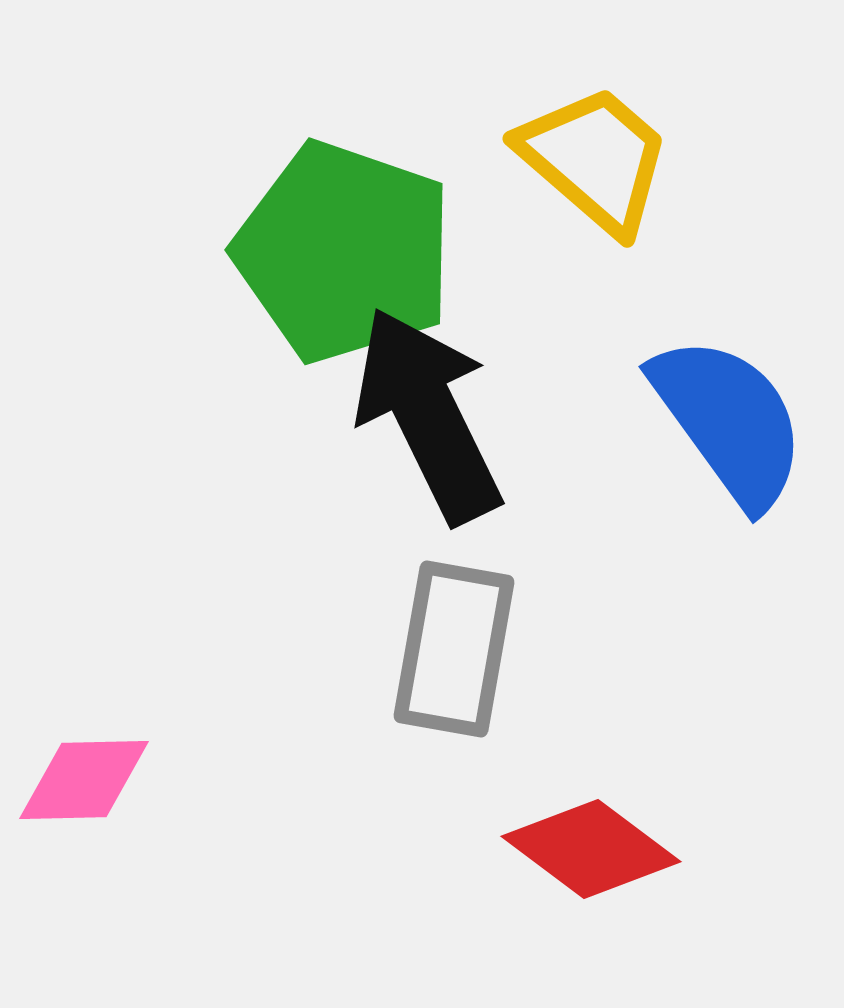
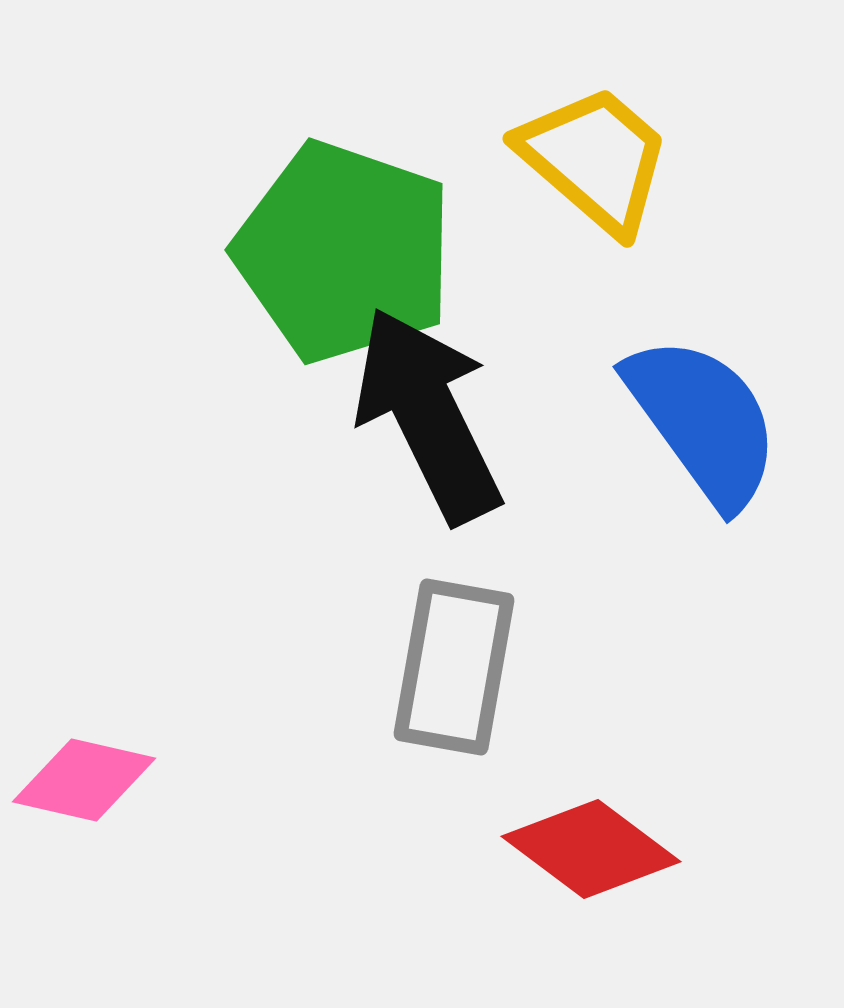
blue semicircle: moved 26 px left
gray rectangle: moved 18 px down
pink diamond: rotated 14 degrees clockwise
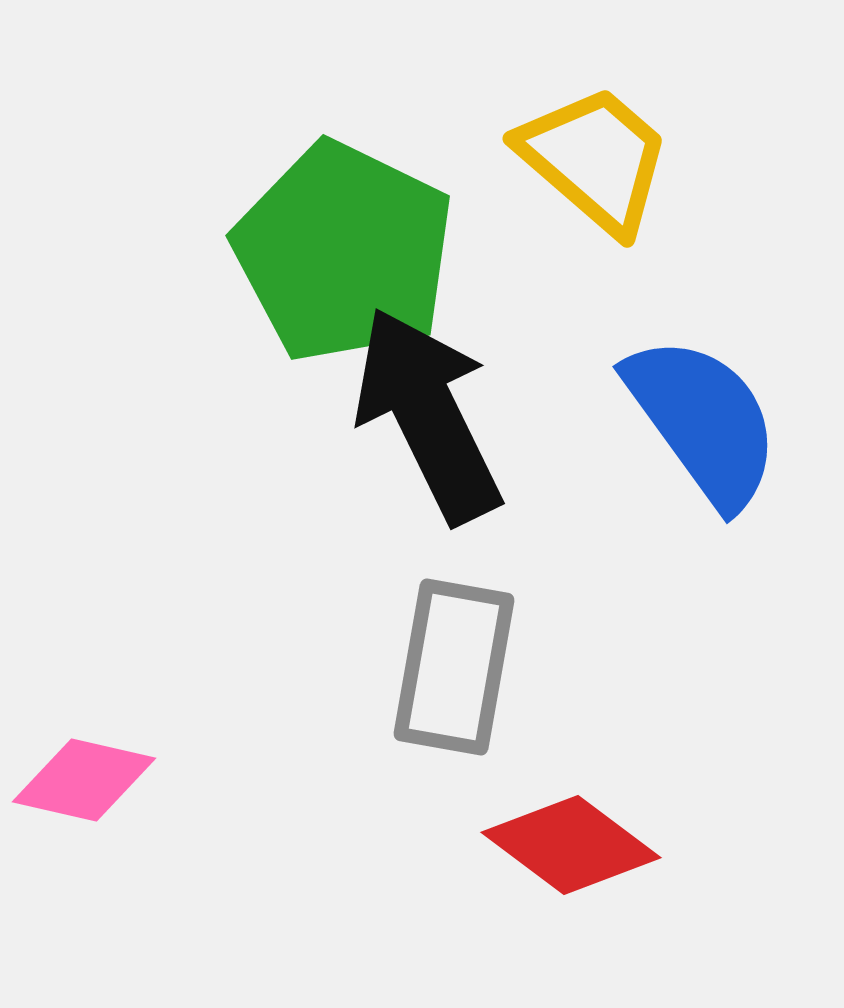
green pentagon: rotated 7 degrees clockwise
red diamond: moved 20 px left, 4 px up
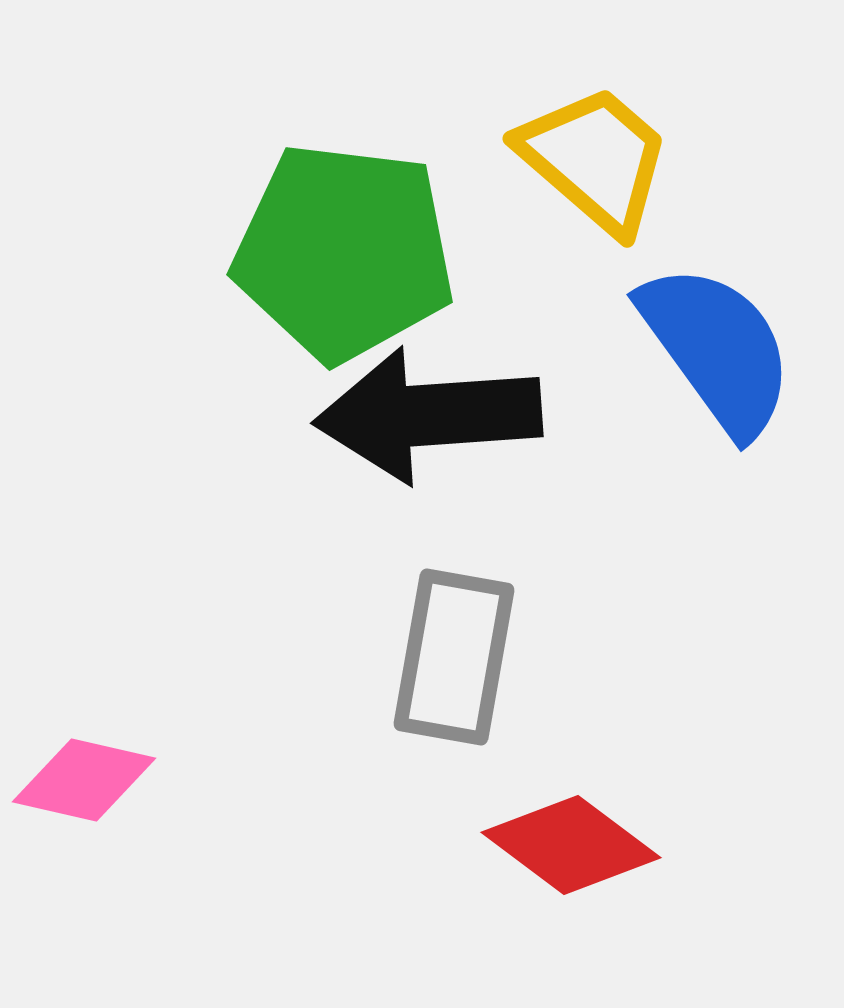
green pentagon: rotated 19 degrees counterclockwise
black arrow: rotated 68 degrees counterclockwise
blue semicircle: moved 14 px right, 72 px up
gray rectangle: moved 10 px up
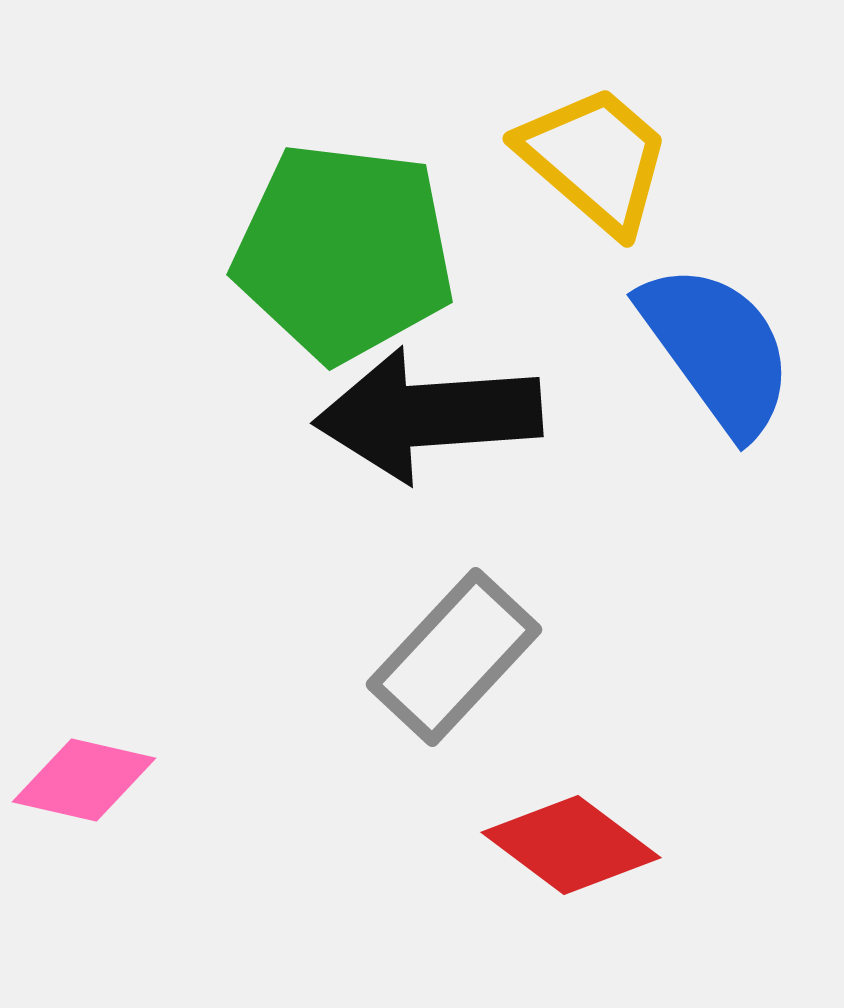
gray rectangle: rotated 33 degrees clockwise
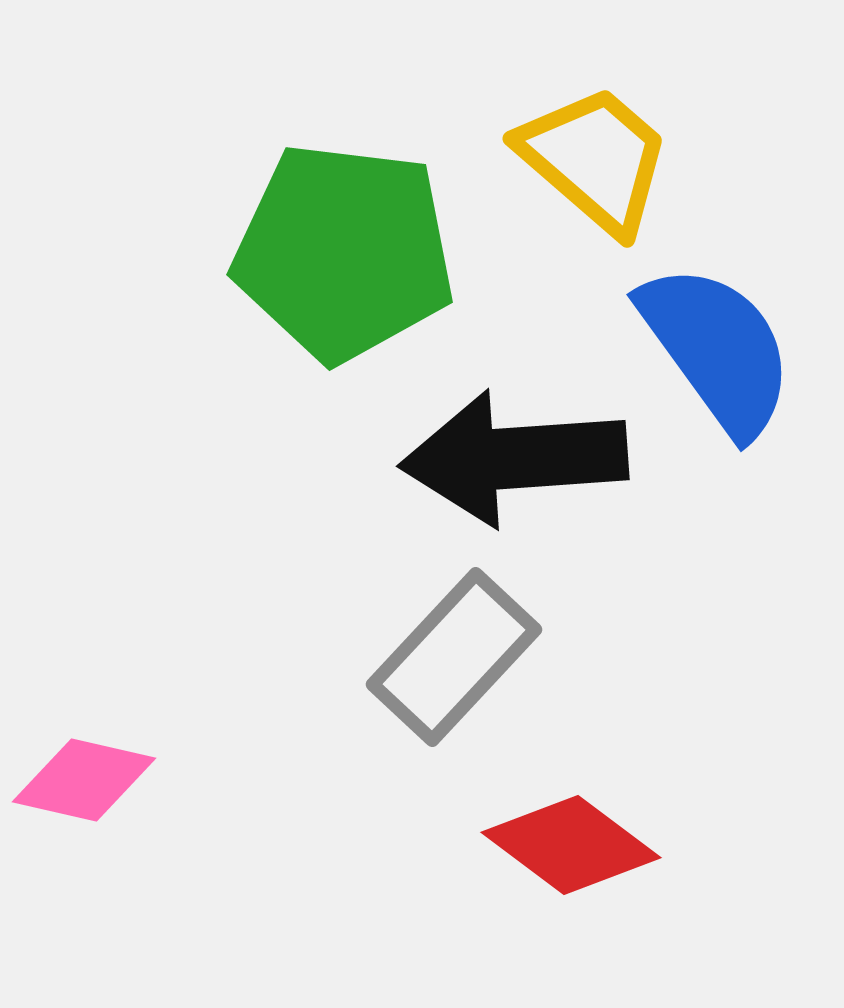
black arrow: moved 86 px right, 43 px down
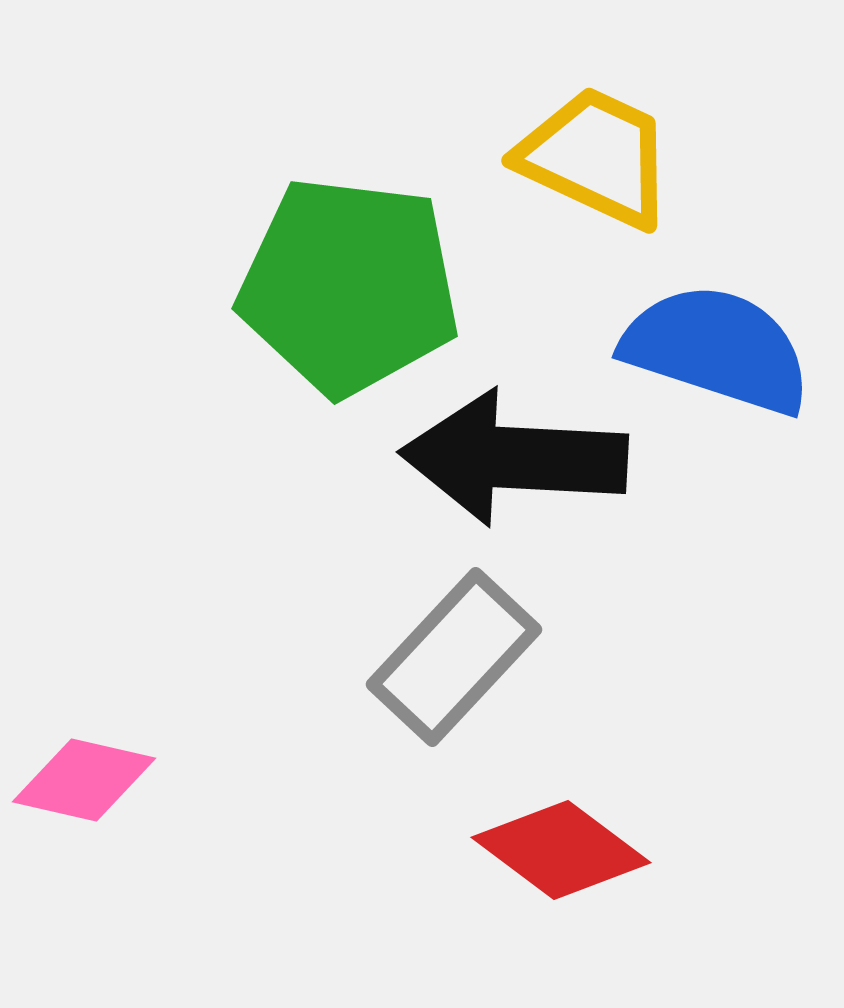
yellow trapezoid: moved 1 px right, 2 px up; rotated 16 degrees counterclockwise
green pentagon: moved 5 px right, 34 px down
blue semicircle: rotated 36 degrees counterclockwise
black arrow: rotated 7 degrees clockwise
red diamond: moved 10 px left, 5 px down
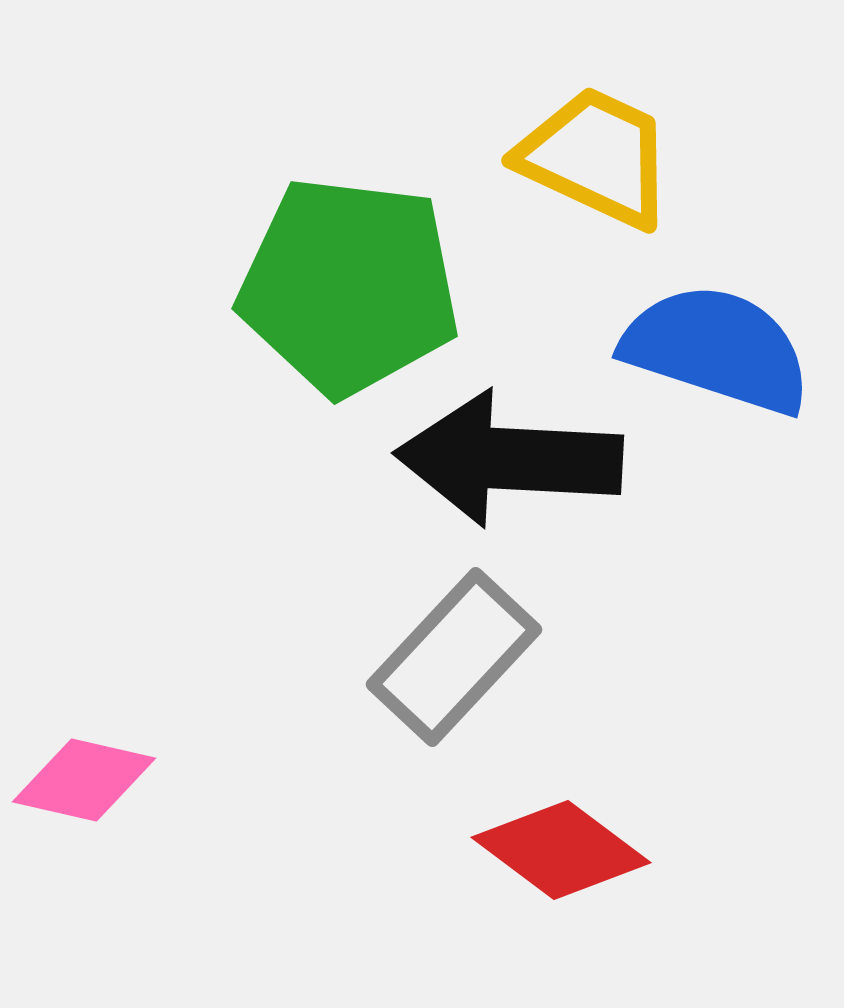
black arrow: moved 5 px left, 1 px down
